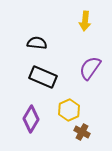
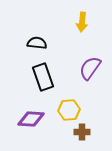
yellow arrow: moved 3 px left, 1 px down
black rectangle: rotated 48 degrees clockwise
yellow hexagon: rotated 20 degrees clockwise
purple diamond: rotated 64 degrees clockwise
brown cross: rotated 28 degrees counterclockwise
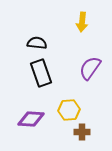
black rectangle: moved 2 px left, 4 px up
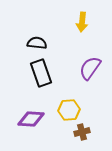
brown cross: rotated 14 degrees counterclockwise
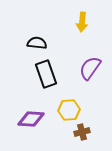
black rectangle: moved 5 px right, 1 px down
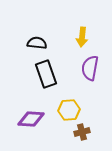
yellow arrow: moved 15 px down
purple semicircle: rotated 25 degrees counterclockwise
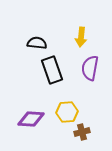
yellow arrow: moved 1 px left
black rectangle: moved 6 px right, 4 px up
yellow hexagon: moved 2 px left, 2 px down
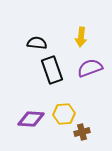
purple semicircle: rotated 60 degrees clockwise
yellow hexagon: moved 3 px left, 2 px down
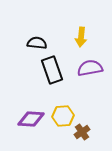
purple semicircle: rotated 10 degrees clockwise
yellow hexagon: moved 1 px left, 2 px down
brown cross: rotated 21 degrees counterclockwise
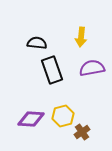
purple semicircle: moved 2 px right
yellow hexagon: rotated 10 degrees counterclockwise
